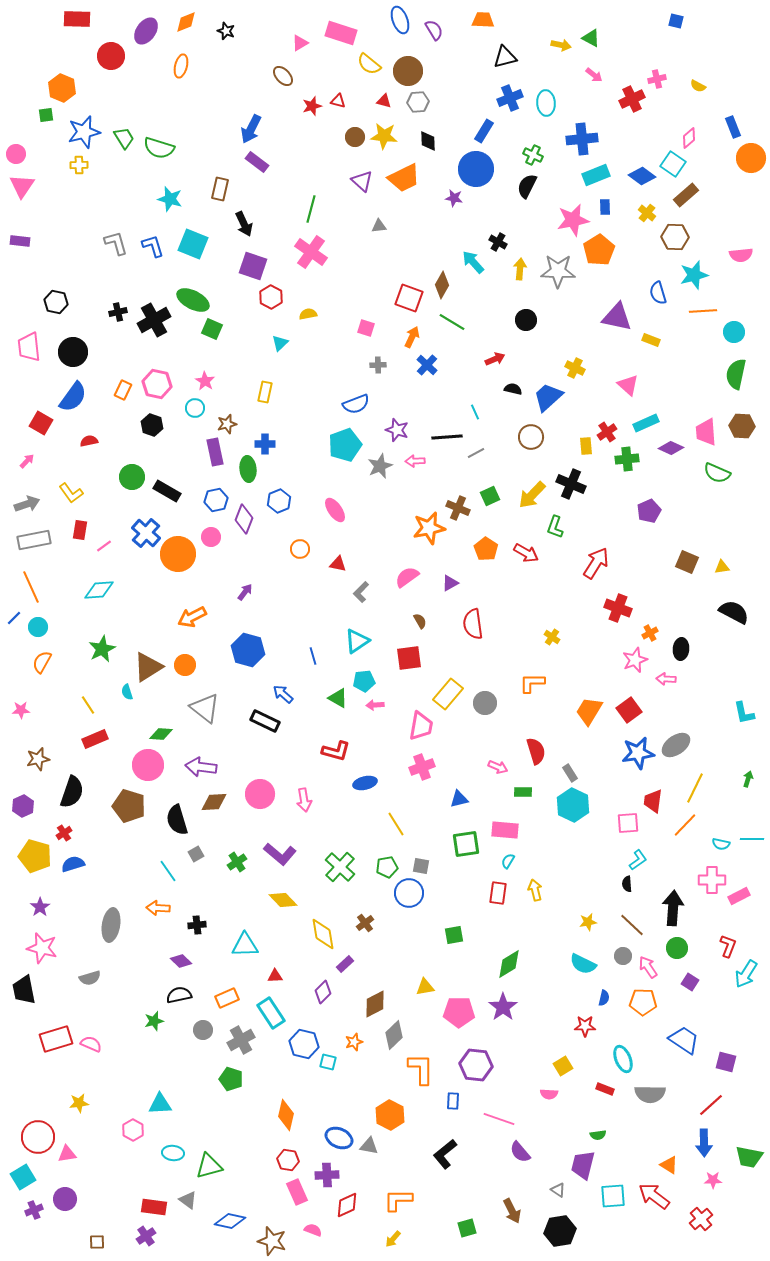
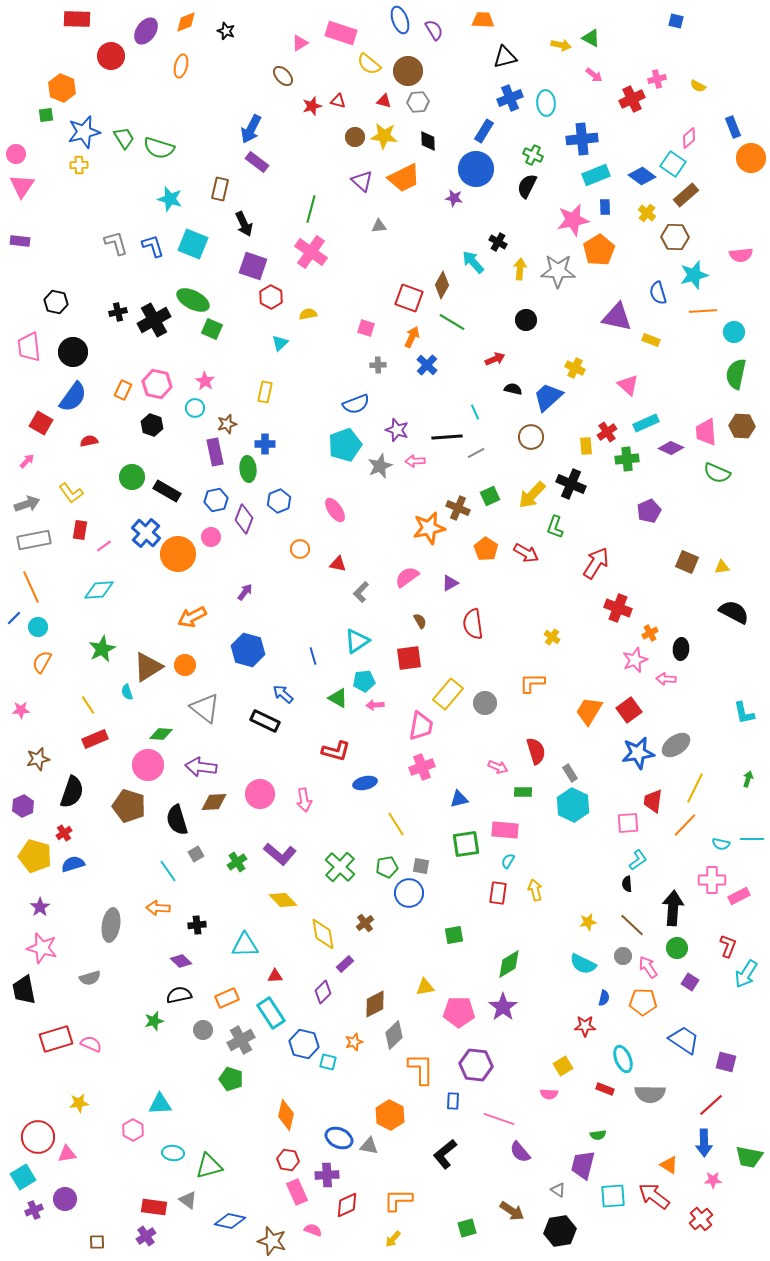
brown arrow at (512, 1211): rotated 30 degrees counterclockwise
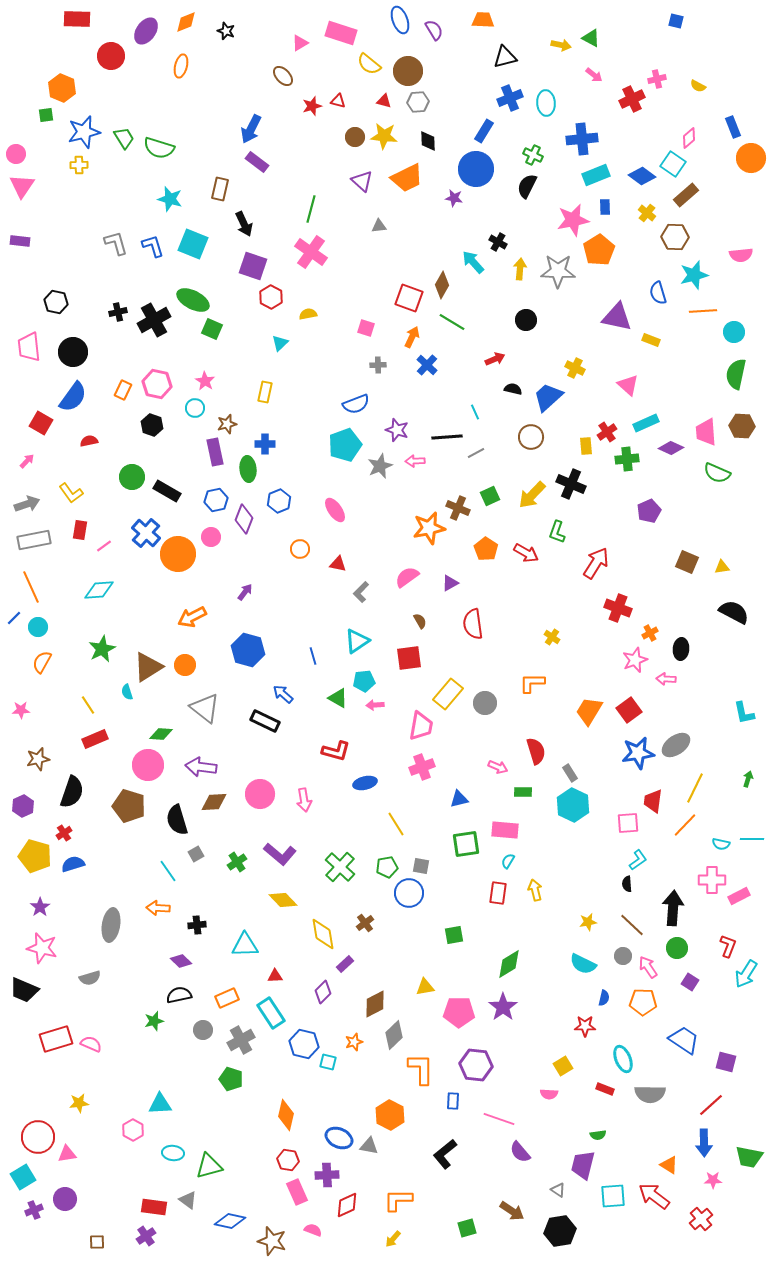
orange trapezoid at (404, 178): moved 3 px right
green L-shape at (555, 527): moved 2 px right, 5 px down
black trapezoid at (24, 990): rotated 56 degrees counterclockwise
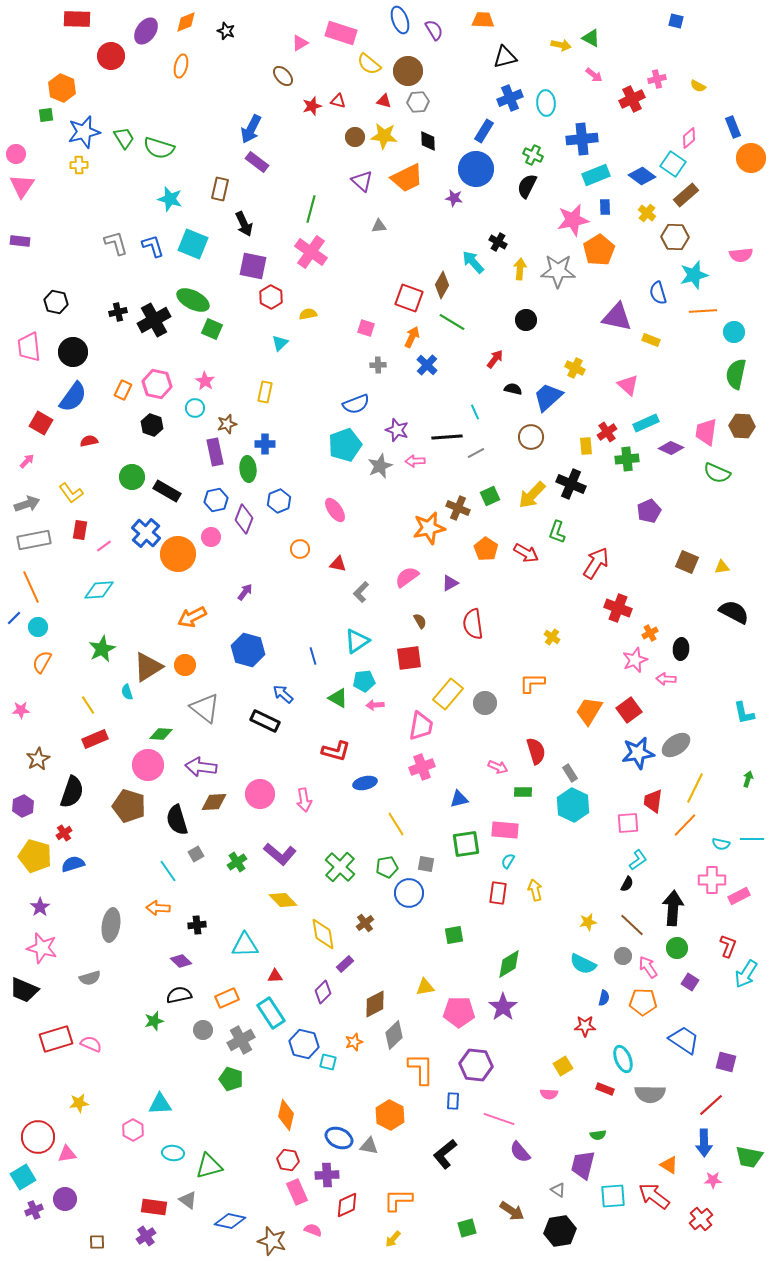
purple square at (253, 266): rotated 8 degrees counterclockwise
red arrow at (495, 359): rotated 30 degrees counterclockwise
pink trapezoid at (706, 432): rotated 12 degrees clockwise
brown star at (38, 759): rotated 15 degrees counterclockwise
gray square at (421, 866): moved 5 px right, 2 px up
black semicircle at (627, 884): rotated 147 degrees counterclockwise
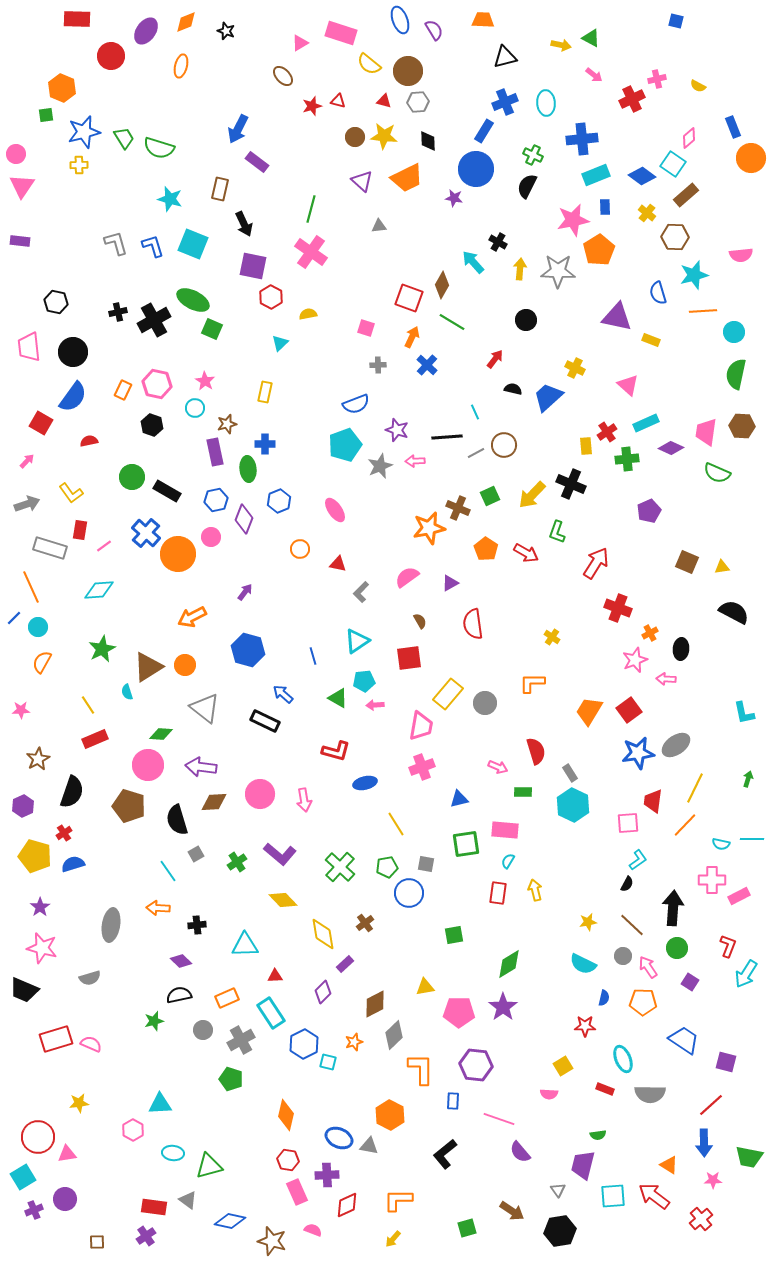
blue cross at (510, 98): moved 5 px left, 4 px down
blue arrow at (251, 129): moved 13 px left
brown circle at (531, 437): moved 27 px left, 8 px down
gray rectangle at (34, 540): moved 16 px right, 8 px down; rotated 28 degrees clockwise
blue hexagon at (304, 1044): rotated 20 degrees clockwise
gray triangle at (558, 1190): rotated 21 degrees clockwise
